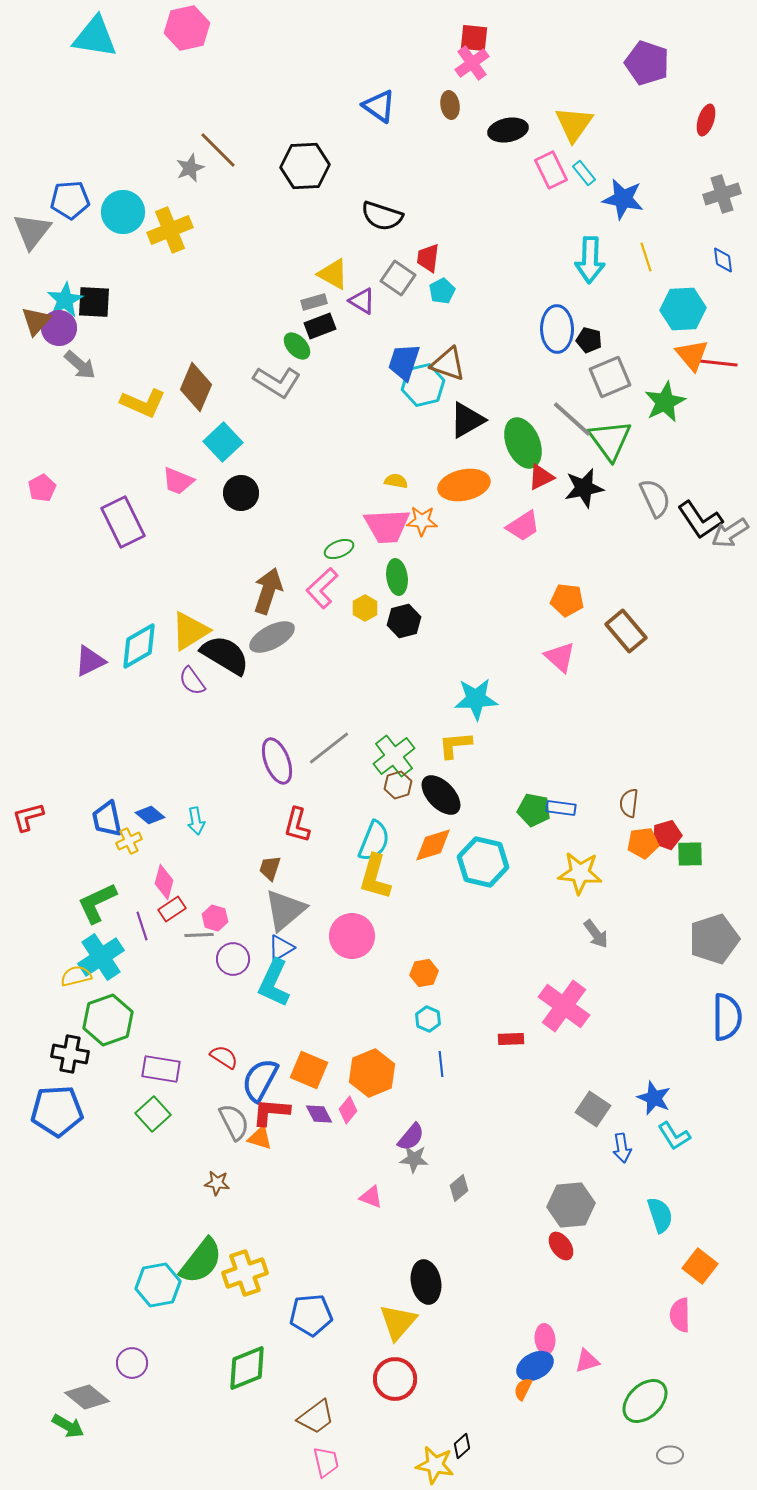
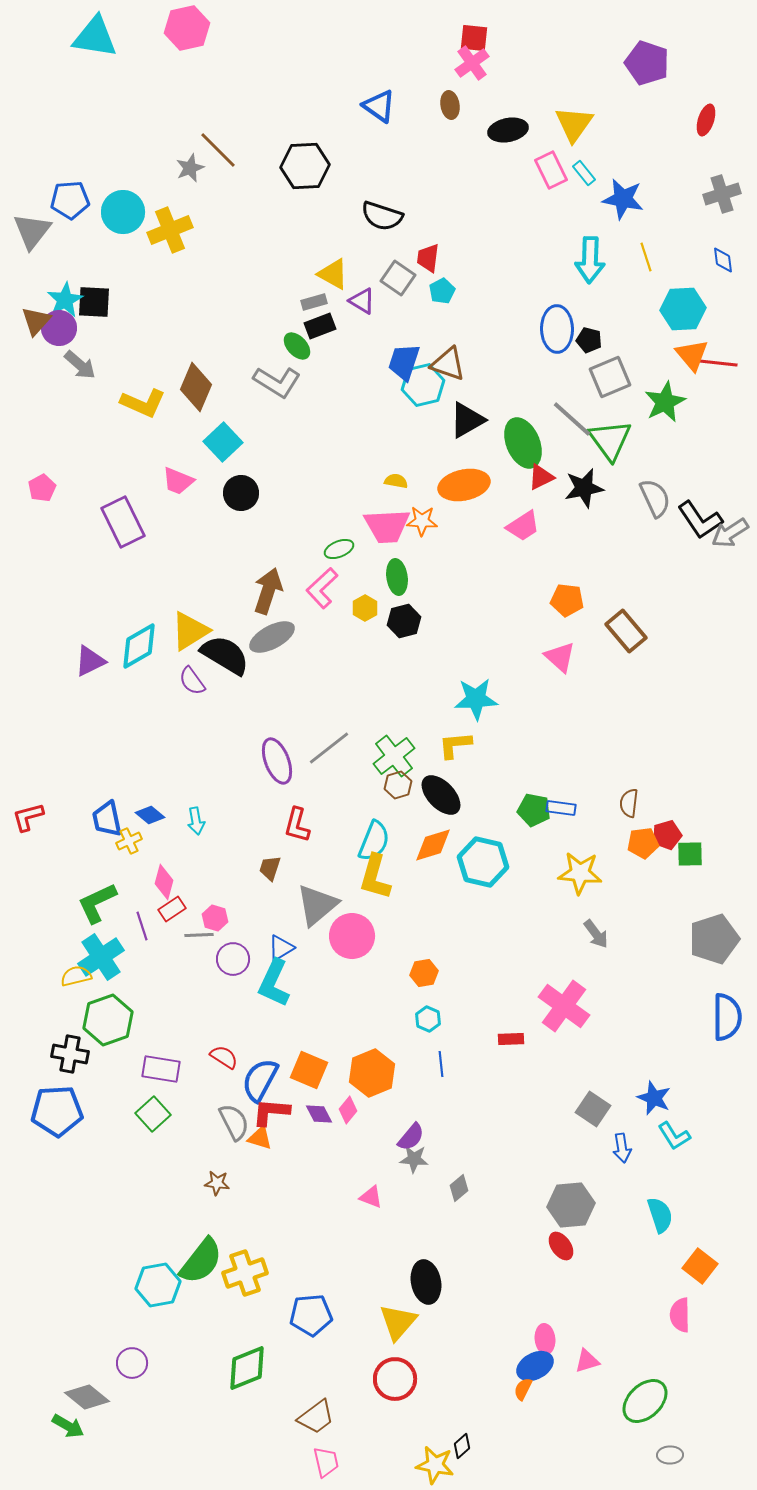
gray triangle at (285, 910): moved 32 px right, 5 px up
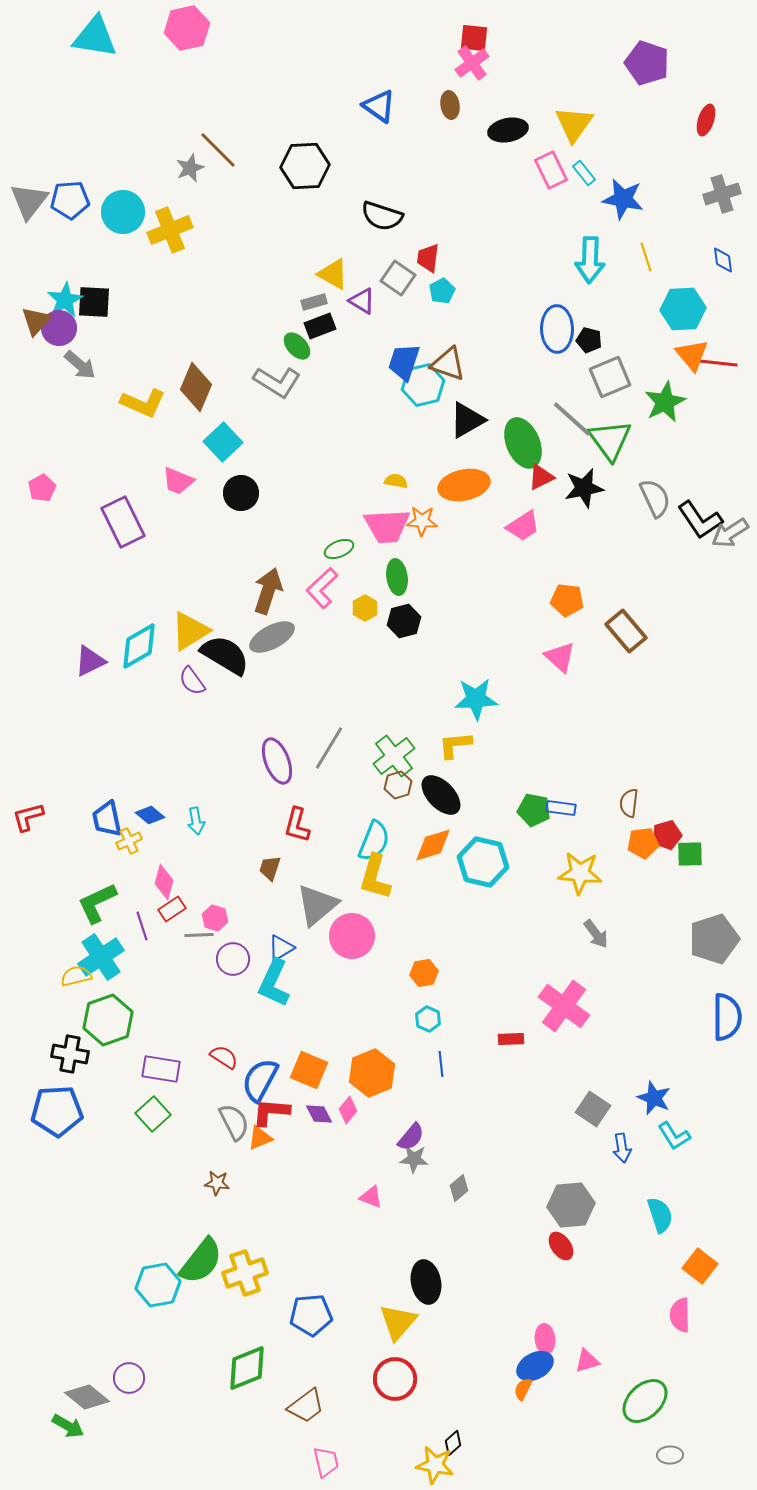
gray triangle at (32, 231): moved 3 px left, 30 px up
gray line at (329, 748): rotated 21 degrees counterclockwise
orange triangle at (260, 1138): rotated 40 degrees counterclockwise
purple circle at (132, 1363): moved 3 px left, 15 px down
brown trapezoid at (316, 1417): moved 10 px left, 11 px up
black diamond at (462, 1446): moved 9 px left, 3 px up
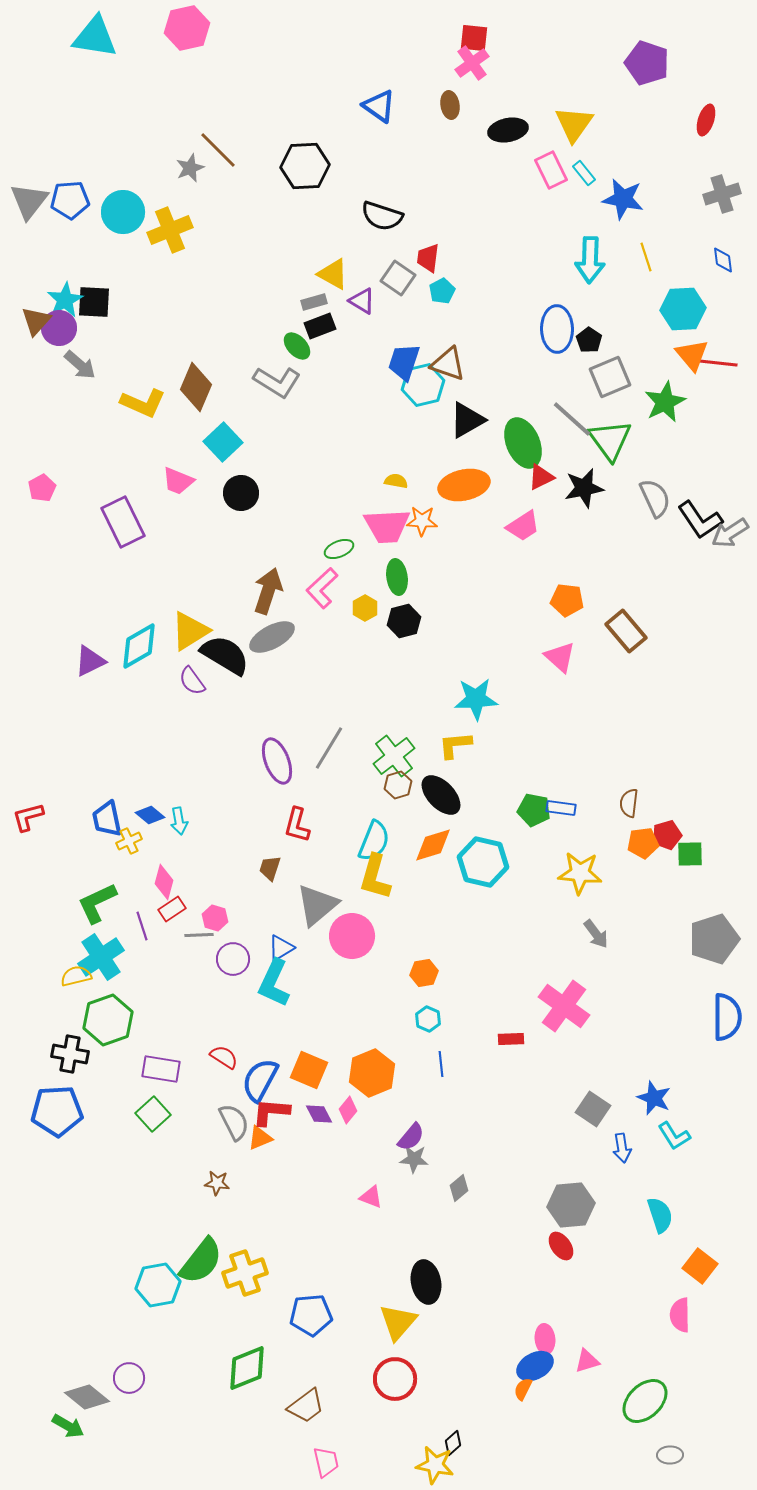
black pentagon at (589, 340): rotated 20 degrees clockwise
cyan arrow at (196, 821): moved 17 px left
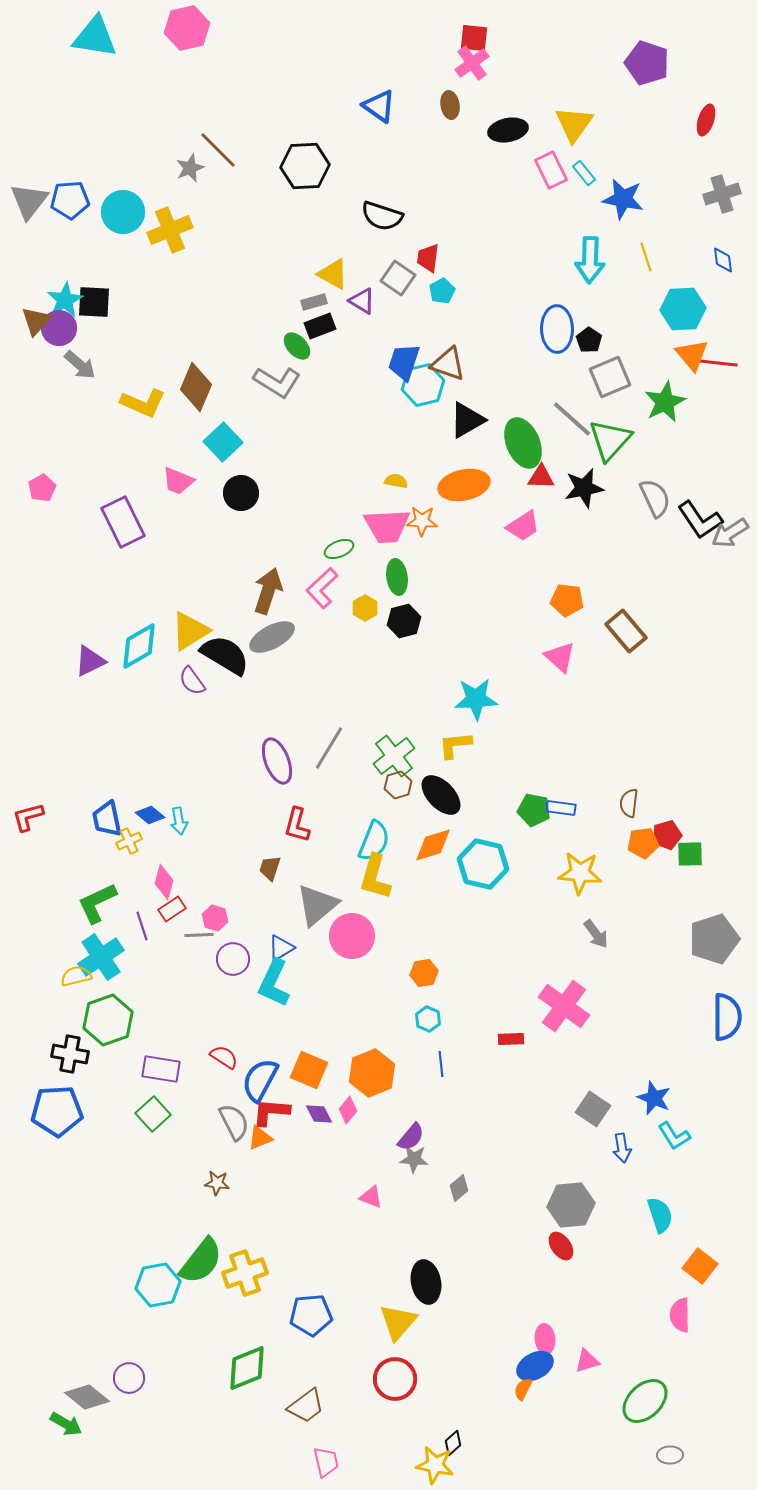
green triangle at (610, 440): rotated 18 degrees clockwise
red triangle at (541, 477): rotated 28 degrees clockwise
cyan hexagon at (483, 862): moved 2 px down
green arrow at (68, 1426): moved 2 px left, 2 px up
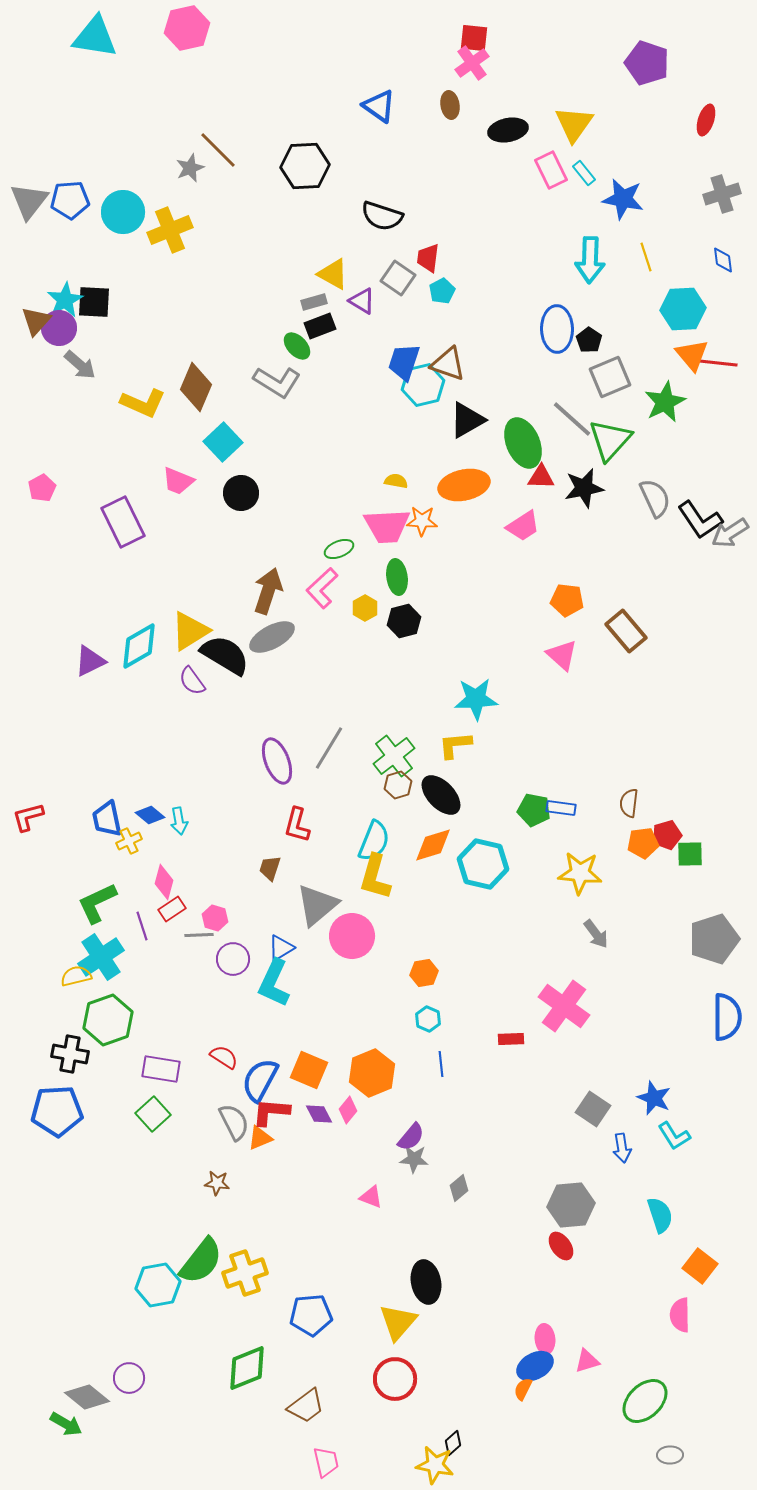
pink triangle at (560, 657): moved 2 px right, 2 px up
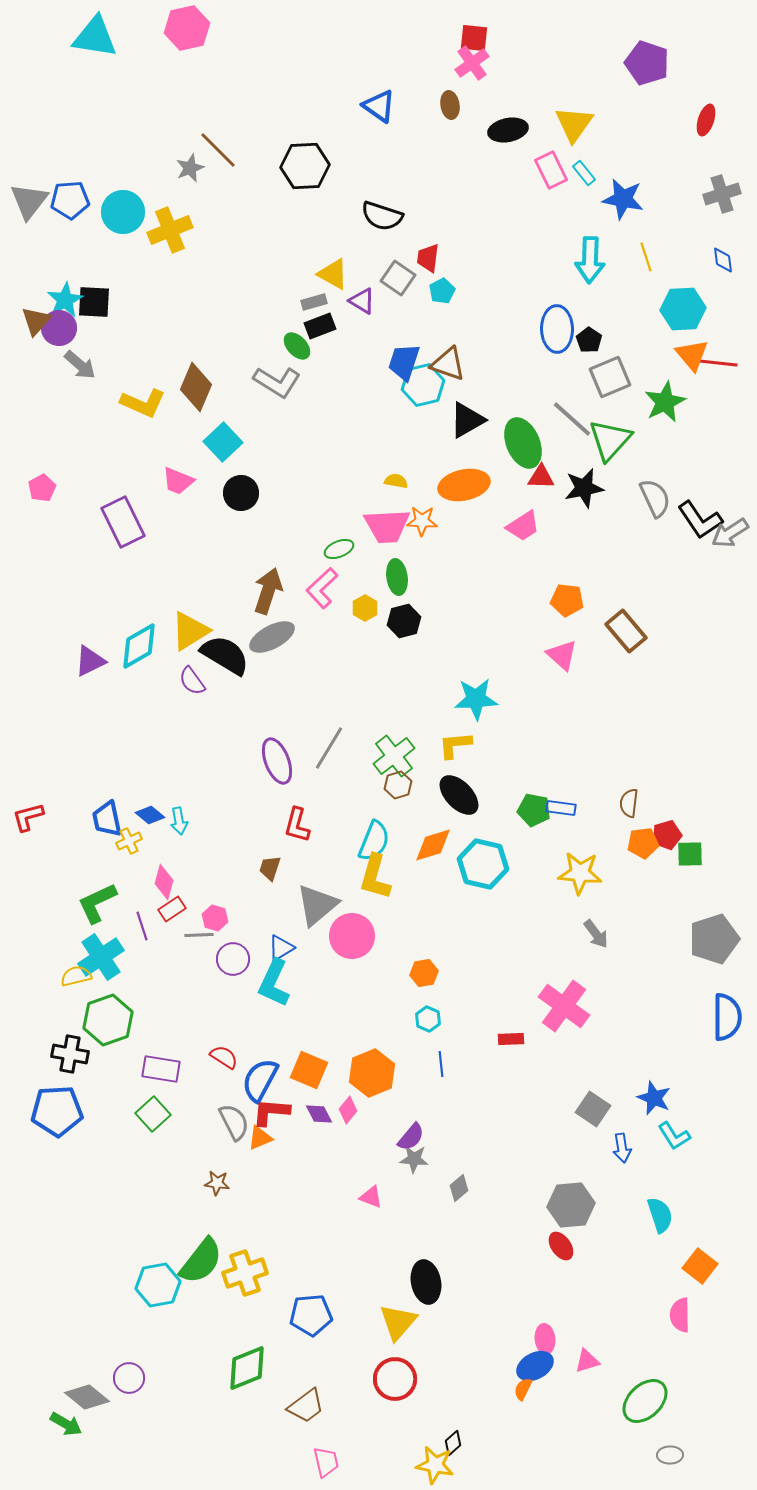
black ellipse at (441, 795): moved 18 px right
